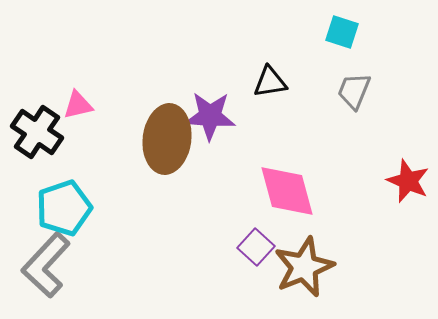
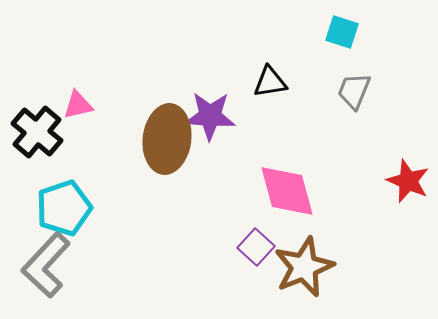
black cross: rotated 6 degrees clockwise
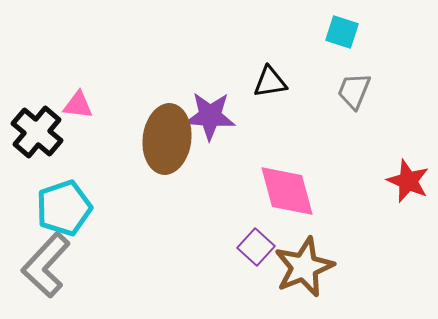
pink triangle: rotated 20 degrees clockwise
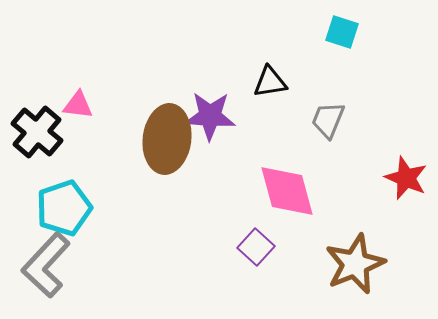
gray trapezoid: moved 26 px left, 29 px down
red star: moved 2 px left, 3 px up
brown star: moved 51 px right, 3 px up
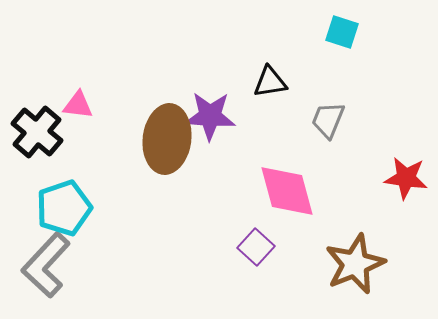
red star: rotated 15 degrees counterclockwise
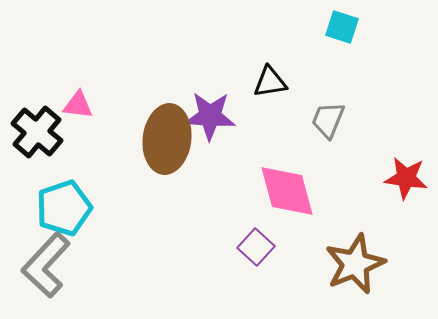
cyan square: moved 5 px up
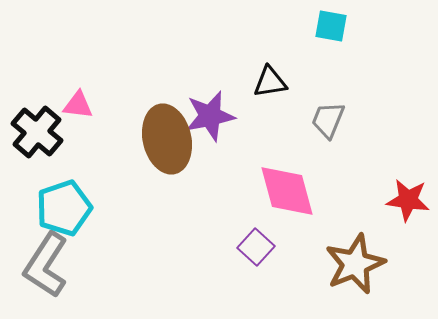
cyan square: moved 11 px left, 1 px up; rotated 8 degrees counterclockwise
purple star: rotated 15 degrees counterclockwise
brown ellipse: rotated 20 degrees counterclockwise
red star: moved 2 px right, 22 px down
gray L-shape: rotated 10 degrees counterclockwise
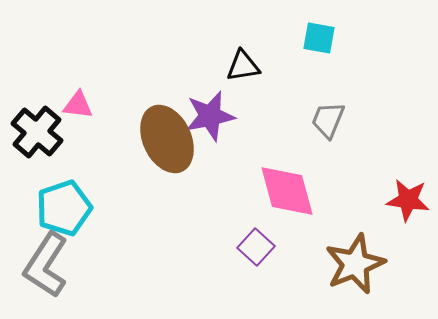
cyan square: moved 12 px left, 12 px down
black triangle: moved 27 px left, 16 px up
brown ellipse: rotated 12 degrees counterclockwise
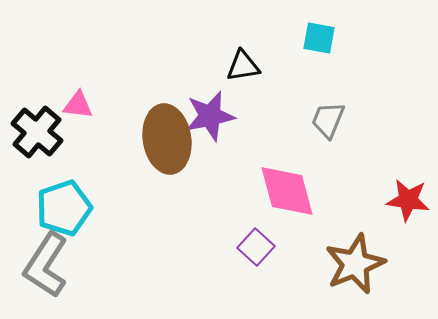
brown ellipse: rotated 16 degrees clockwise
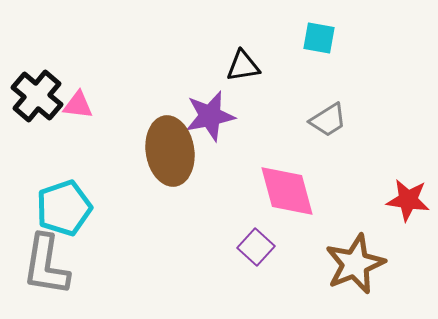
gray trapezoid: rotated 144 degrees counterclockwise
black cross: moved 36 px up
brown ellipse: moved 3 px right, 12 px down
gray L-shape: rotated 24 degrees counterclockwise
